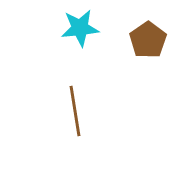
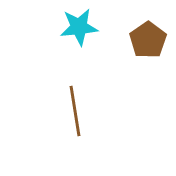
cyan star: moved 1 px left, 1 px up
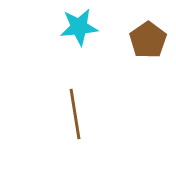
brown line: moved 3 px down
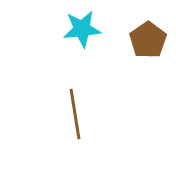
cyan star: moved 3 px right, 2 px down
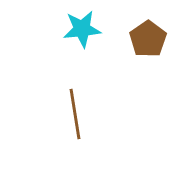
brown pentagon: moved 1 px up
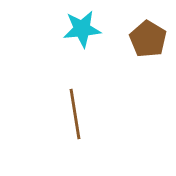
brown pentagon: rotated 6 degrees counterclockwise
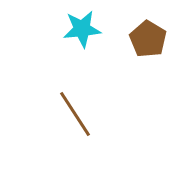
brown line: rotated 24 degrees counterclockwise
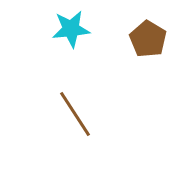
cyan star: moved 11 px left
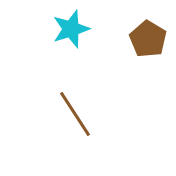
cyan star: rotated 12 degrees counterclockwise
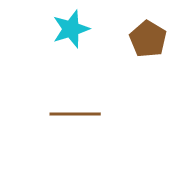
brown line: rotated 57 degrees counterclockwise
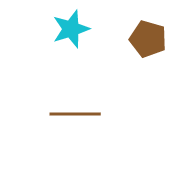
brown pentagon: rotated 15 degrees counterclockwise
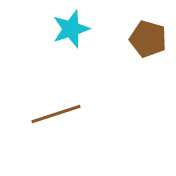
brown line: moved 19 px left; rotated 18 degrees counterclockwise
